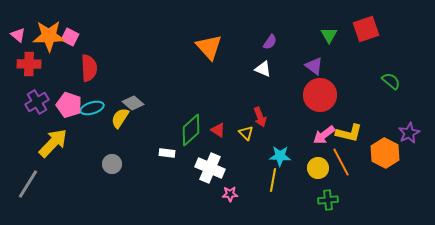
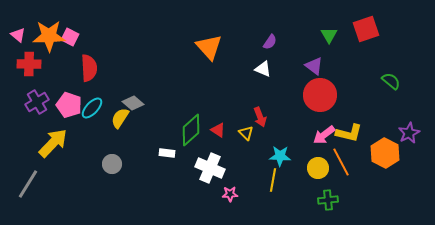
cyan ellipse: rotated 30 degrees counterclockwise
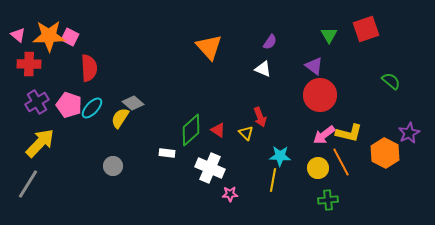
yellow arrow: moved 13 px left
gray circle: moved 1 px right, 2 px down
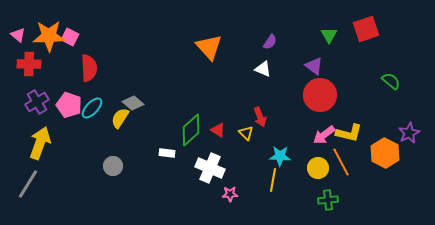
yellow arrow: rotated 24 degrees counterclockwise
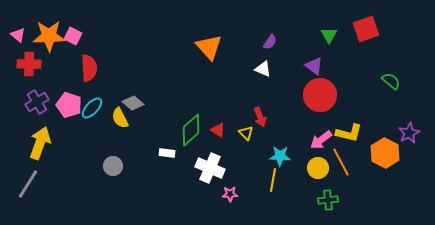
pink square: moved 3 px right, 1 px up
yellow semicircle: rotated 60 degrees counterclockwise
pink arrow: moved 3 px left, 5 px down
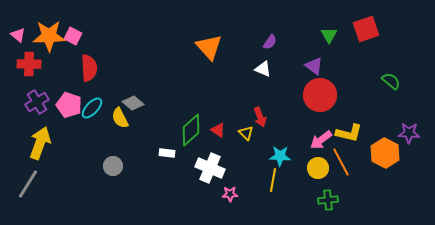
purple star: rotated 30 degrees clockwise
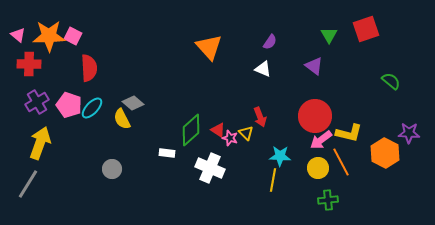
red circle: moved 5 px left, 21 px down
yellow semicircle: moved 2 px right, 1 px down
gray circle: moved 1 px left, 3 px down
pink star: moved 56 px up; rotated 21 degrees clockwise
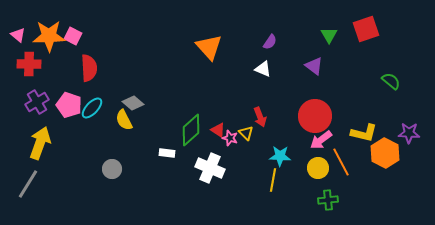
yellow semicircle: moved 2 px right, 1 px down
yellow L-shape: moved 15 px right
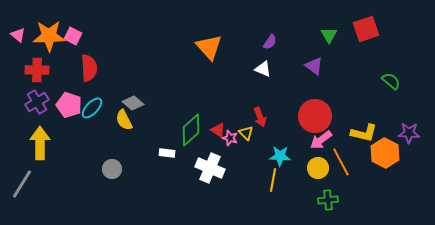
red cross: moved 8 px right, 6 px down
yellow arrow: rotated 20 degrees counterclockwise
gray line: moved 6 px left
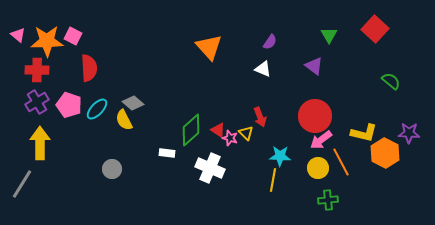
red square: moved 9 px right; rotated 28 degrees counterclockwise
orange star: moved 2 px left, 5 px down
cyan ellipse: moved 5 px right, 1 px down
